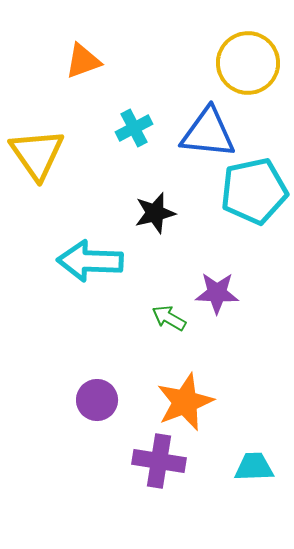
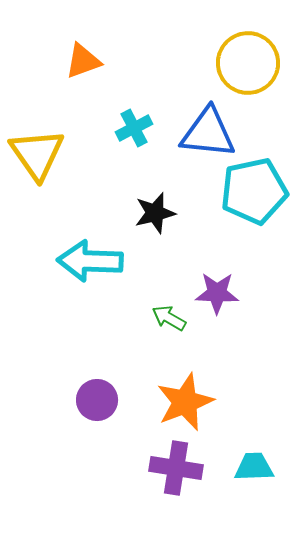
purple cross: moved 17 px right, 7 px down
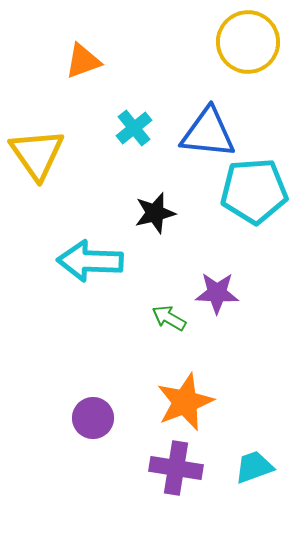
yellow circle: moved 21 px up
cyan cross: rotated 12 degrees counterclockwise
cyan pentagon: rotated 8 degrees clockwise
purple circle: moved 4 px left, 18 px down
cyan trapezoid: rotated 18 degrees counterclockwise
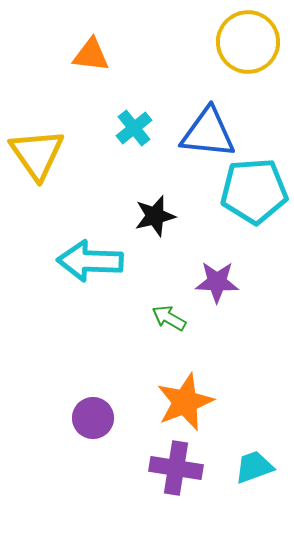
orange triangle: moved 8 px right, 6 px up; rotated 27 degrees clockwise
black star: moved 3 px down
purple star: moved 11 px up
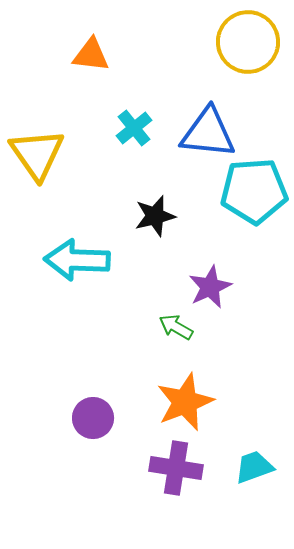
cyan arrow: moved 13 px left, 1 px up
purple star: moved 7 px left, 5 px down; rotated 27 degrees counterclockwise
green arrow: moved 7 px right, 9 px down
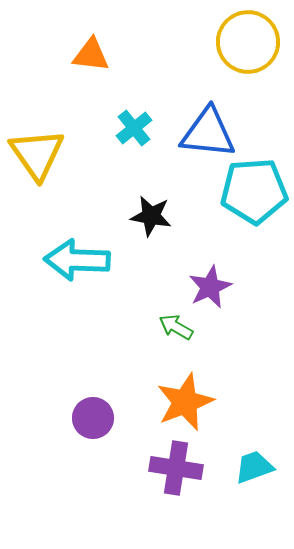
black star: moved 4 px left; rotated 24 degrees clockwise
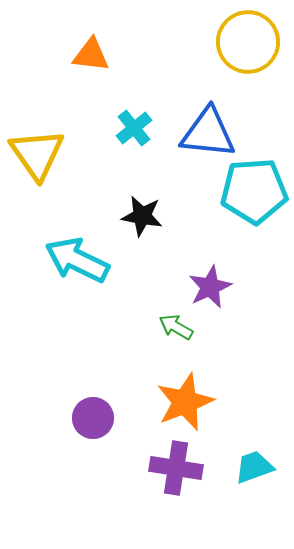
black star: moved 9 px left
cyan arrow: rotated 24 degrees clockwise
